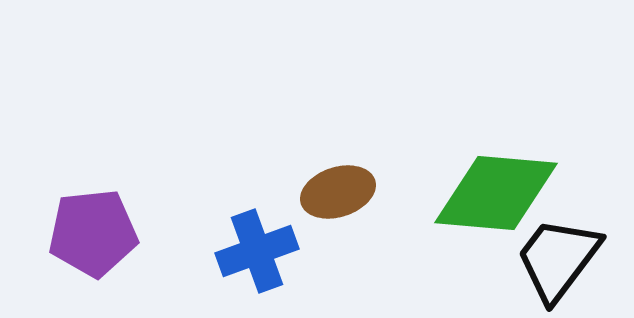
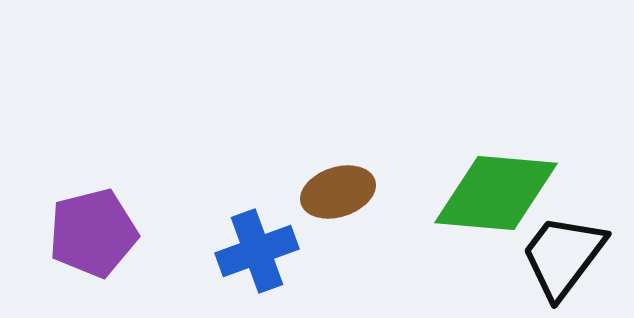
purple pentagon: rotated 8 degrees counterclockwise
black trapezoid: moved 5 px right, 3 px up
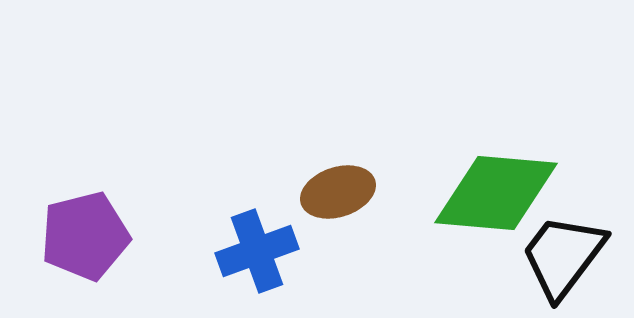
purple pentagon: moved 8 px left, 3 px down
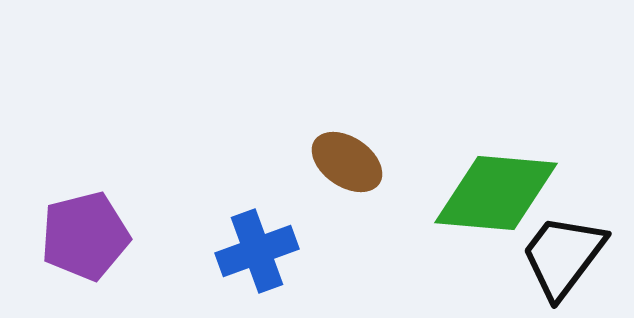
brown ellipse: moved 9 px right, 30 px up; rotated 52 degrees clockwise
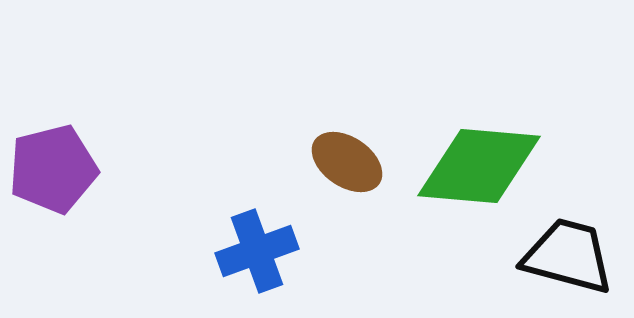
green diamond: moved 17 px left, 27 px up
purple pentagon: moved 32 px left, 67 px up
black trapezoid: moved 5 px right; rotated 68 degrees clockwise
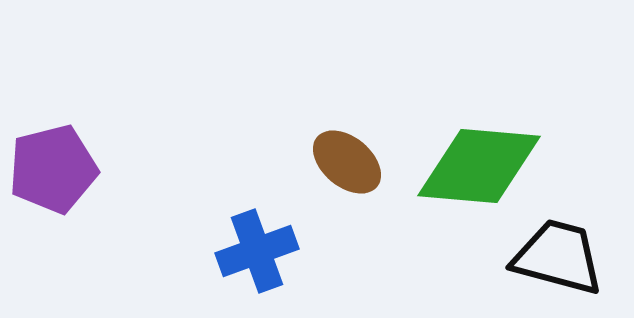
brown ellipse: rotated 6 degrees clockwise
black trapezoid: moved 10 px left, 1 px down
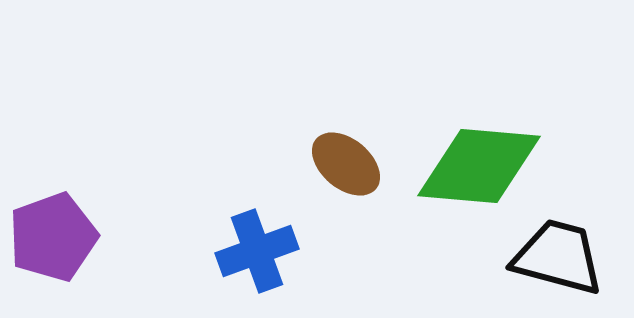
brown ellipse: moved 1 px left, 2 px down
purple pentagon: moved 68 px down; rotated 6 degrees counterclockwise
